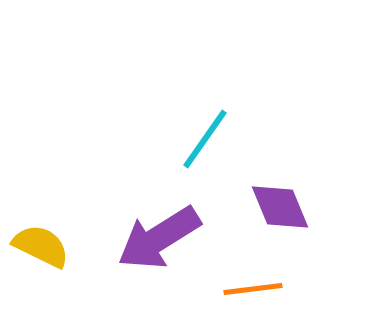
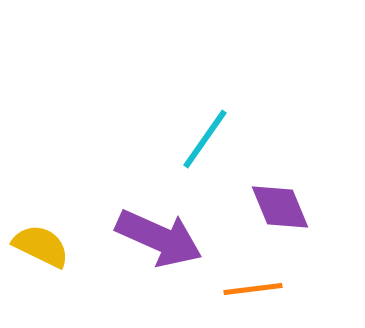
purple arrow: rotated 124 degrees counterclockwise
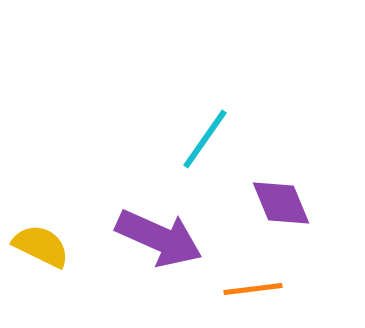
purple diamond: moved 1 px right, 4 px up
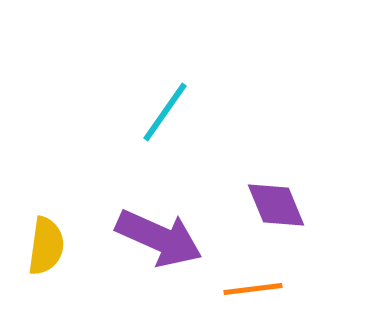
cyan line: moved 40 px left, 27 px up
purple diamond: moved 5 px left, 2 px down
yellow semicircle: moved 5 px right; rotated 72 degrees clockwise
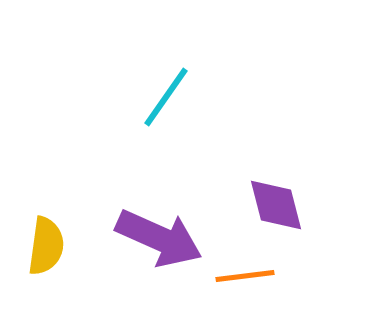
cyan line: moved 1 px right, 15 px up
purple diamond: rotated 8 degrees clockwise
orange line: moved 8 px left, 13 px up
